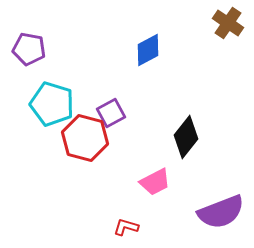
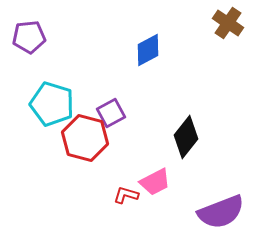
purple pentagon: moved 12 px up; rotated 16 degrees counterclockwise
red L-shape: moved 32 px up
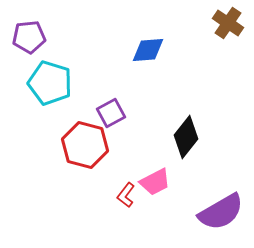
blue diamond: rotated 24 degrees clockwise
cyan pentagon: moved 2 px left, 21 px up
red hexagon: moved 7 px down
red L-shape: rotated 70 degrees counterclockwise
purple semicircle: rotated 9 degrees counterclockwise
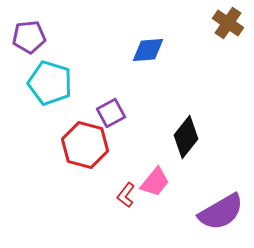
pink trapezoid: rotated 24 degrees counterclockwise
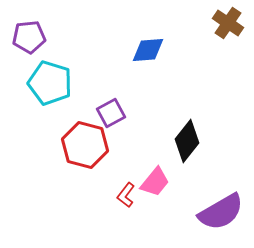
black diamond: moved 1 px right, 4 px down
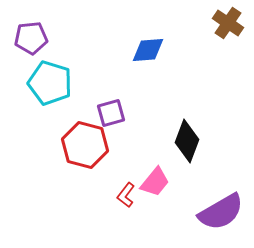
purple pentagon: moved 2 px right, 1 px down
purple square: rotated 12 degrees clockwise
black diamond: rotated 18 degrees counterclockwise
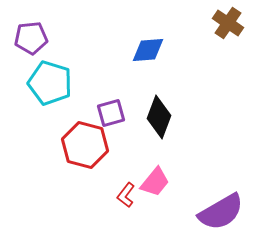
black diamond: moved 28 px left, 24 px up
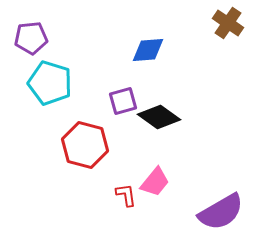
purple square: moved 12 px right, 12 px up
black diamond: rotated 75 degrees counterclockwise
red L-shape: rotated 135 degrees clockwise
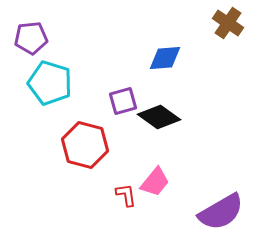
blue diamond: moved 17 px right, 8 px down
